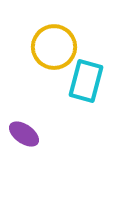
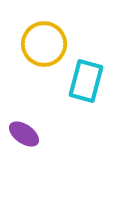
yellow circle: moved 10 px left, 3 px up
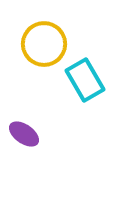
cyan rectangle: moved 1 px left, 1 px up; rotated 45 degrees counterclockwise
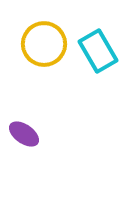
cyan rectangle: moved 13 px right, 29 px up
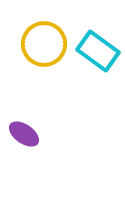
cyan rectangle: rotated 24 degrees counterclockwise
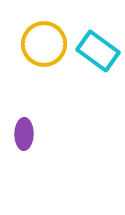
purple ellipse: rotated 56 degrees clockwise
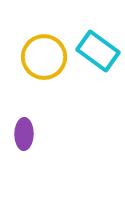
yellow circle: moved 13 px down
